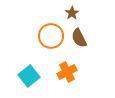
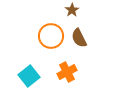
brown star: moved 3 px up
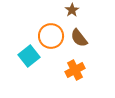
brown semicircle: rotated 12 degrees counterclockwise
orange cross: moved 8 px right, 2 px up
cyan square: moved 20 px up
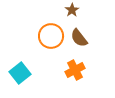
cyan square: moved 9 px left, 17 px down
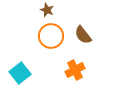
brown star: moved 25 px left; rotated 16 degrees counterclockwise
brown semicircle: moved 4 px right, 3 px up
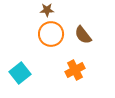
brown star: rotated 24 degrees counterclockwise
orange circle: moved 2 px up
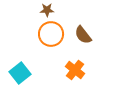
orange cross: rotated 24 degrees counterclockwise
